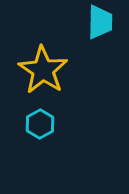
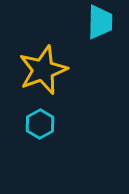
yellow star: rotated 18 degrees clockwise
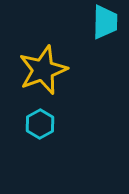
cyan trapezoid: moved 5 px right
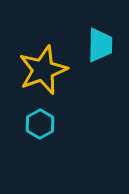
cyan trapezoid: moved 5 px left, 23 px down
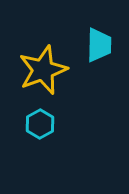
cyan trapezoid: moved 1 px left
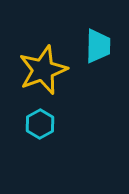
cyan trapezoid: moved 1 px left, 1 px down
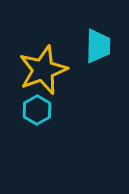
cyan hexagon: moved 3 px left, 14 px up
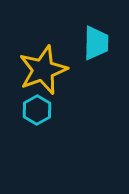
cyan trapezoid: moved 2 px left, 3 px up
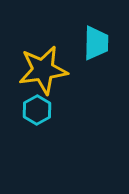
yellow star: rotated 12 degrees clockwise
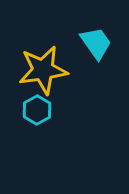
cyan trapezoid: rotated 36 degrees counterclockwise
